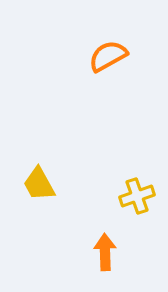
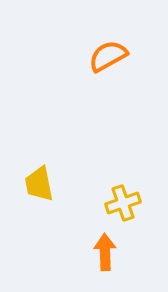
yellow trapezoid: rotated 18 degrees clockwise
yellow cross: moved 14 px left, 7 px down
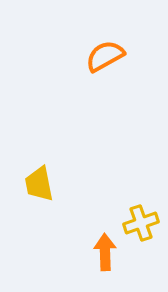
orange semicircle: moved 3 px left
yellow cross: moved 18 px right, 20 px down
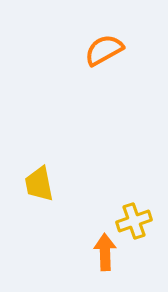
orange semicircle: moved 1 px left, 6 px up
yellow cross: moved 7 px left, 2 px up
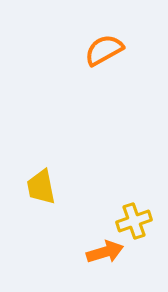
yellow trapezoid: moved 2 px right, 3 px down
orange arrow: rotated 75 degrees clockwise
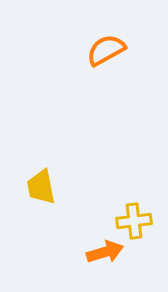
orange semicircle: moved 2 px right
yellow cross: rotated 12 degrees clockwise
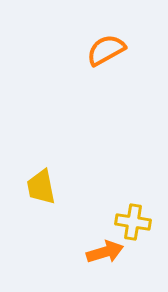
yellow cross: moved 1 px left, 1 px down; rotated 16 degrees clockwise
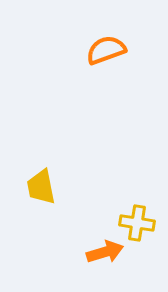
orange semicircle: rotated 9 degrees clockwise
yellow cross: moved 4 px right, 1 px down
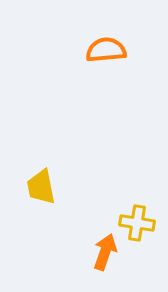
orange semicircle: rotated 15 degrees clockwise
orange arrow: rotated 54 degrees counterclockwise
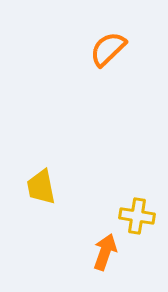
orange semicircle: moved 2 px right, 1 px up; rotated 39 degrees counterclockwise
yellow cross: moved 7 px up
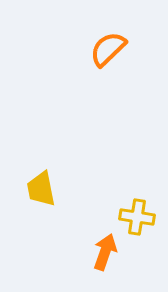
yellow trapezoid: moved 2 px down
yellow cross: moved 1 px down
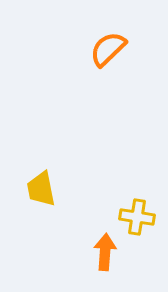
orange arrow: rotated 15 degrees counterclockwise
